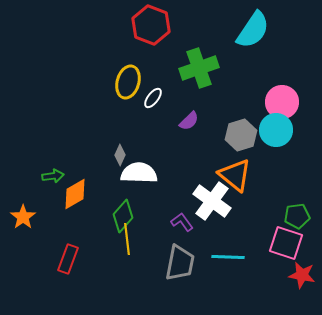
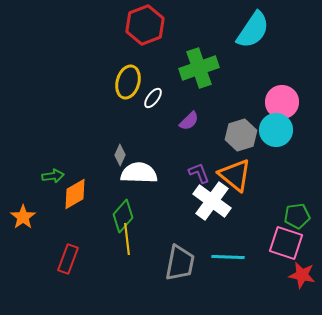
red hexagon: moved 6 px left; rotated 18 degrees clockwise
purple L-shape: moved 17 px right, 49 px up; rotated 15 degrees clockwise
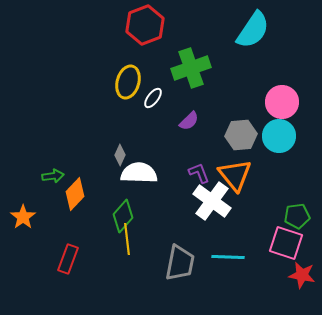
green cross: moved 8 px left
cyan circle: moved 3 px right, 6 px down
gray hexagon: rotated 12 degrees clockwise
orange triangle: rotated 12 degrees clockwise
orange diamond: rotated 16 degrees counterclockwise
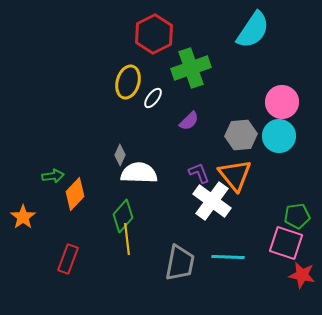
red hexagon: moved 9 px right, 9 px down; rotated 6 degrees counterclockwise
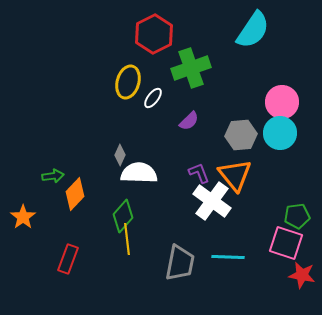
cyan circle: moved 1 px right, 3 px up
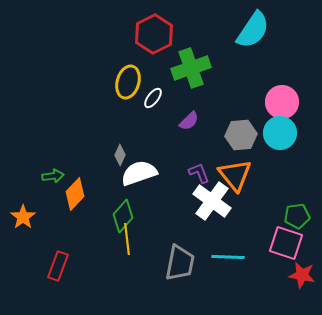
white semicircle: rotated 21 degrees counterclockwise
red rectangle: moved 10 px left, 7 px down
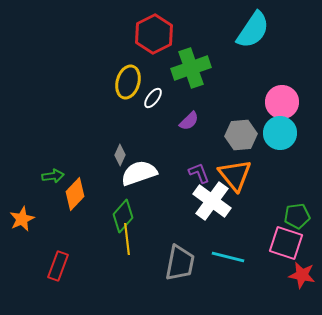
orange star: moved 1 px left, 2 px down; rotated 10 degrees clockwise
cyan line: rotated 12 degrees clockwise
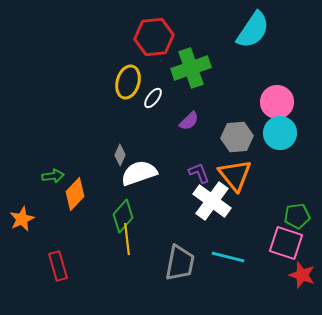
red hexagon: moved 3 px down; rotated 21 degrees clockwise
pink circle: moved 5 px left
gray hexagon: moved 4 px left, 2 px down
red rectangle: rotated 36 degrees counterclockwise
red star: rotated 8 degrees clockwise
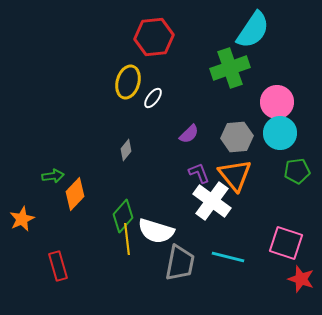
green cross: moved 39 px right
purple semicircle: moved 13 px down
gray diamond: moved 6 px right, 5 px up; rotated 15 degrees clockwise
white semicircle: moved 17 px right, 58 px down; rotated 144 degrees counterclockwise
green pentagon: moved 45 px up
red star: moved 1 px left, 4 px down
